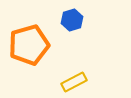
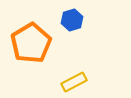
orange pentagon: moved 2 px right, 2 px up; rotated 15 degrees counterclockwise
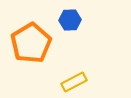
blue hexagon: moved 2 px left; rotated 15 degrees clockwise
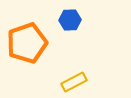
orange pentagon: moved 4 px left; rotated 12 degrees clockwise
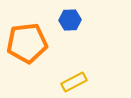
orange pentagon: rotated 12 degrees clockwise
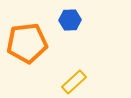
yellow rectangle: rotated 15 degrees counterclockwise
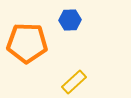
orange pentagon: rotated 9 degrees clockwise
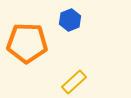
blue hexagon: rotated 20 degrees counterclockwise
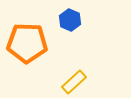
blue hexagon: rotated 15 degrees counterclockwise
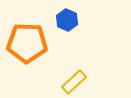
blue hexagon: moved 3 px left
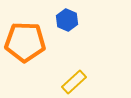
orange pentagon: moved 2 px left, 1 px up
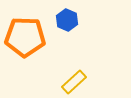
orange pentagon: moved 5 px up
